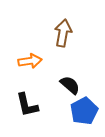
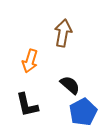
orange arrow: rotated 115 degrees clockwise
blue pentagon: moved 1 px left, 1 px down
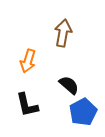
orange arrow: moved 2 px left
black semicircle: moved 1 px left
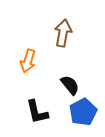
black semicircle: moved 1 px right; rotated 10 degrees clockwise
black L-shape: moved 10 px right, 7 px down
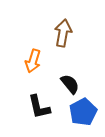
orange arrow: moved 5 px right
black semicircle: moved 1 px up
black L-shape: moved 2 px right, 5 px up
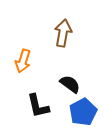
orange arrow: moved 10 px left
black semicircle: rotated 15 degrees counterclockwise
black L-shape: moved 1 px left, 1 px up
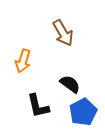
brown arrow: rotated 140 degrees clockwise
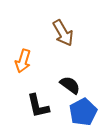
black semicircle: moved 1 px down
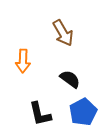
orange arrow: rotated 15 degrees counterclockwise
black semicircle: moved 6 px up
black L-shape: moved 2 px right, 8 px down
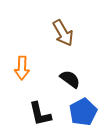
orange arrow: moved 1 px left, 7 px down
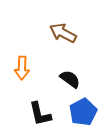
brown arrow: rotated 148 degrees clockwise
